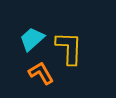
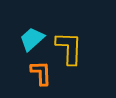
orange L-shape: rotated 28 degrees clockwise
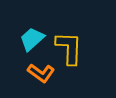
orange L-shape: rotated 128 degrees clockwise
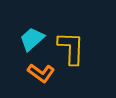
yellow L-shape: moved 2 px right
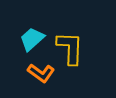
yellow L-shape: moved 1 px left
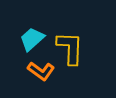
orange L-shape: moved 2 px up
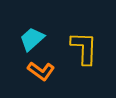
yellow L-shape: moved 14 px right
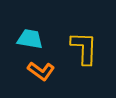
cyan trapezoid: moved 2 px left; rotated 52 degrees clockwise
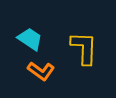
cyan trapezoid: rotated 24 degrees clockwise
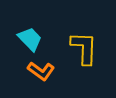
cyan trapezoid: rotated 12 degrees clockwise
